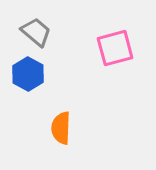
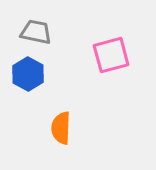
gray trapezoid: rotated 28 degrees counterclockwise
pink square: moved 4 px left, 7 px down
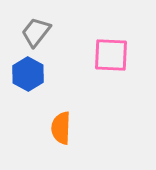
gray trapezoid: rotated 64 degrees counterclockwise
pink square: rotated 18 degrees clockwise
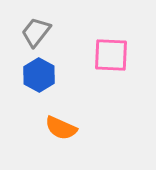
blue hexagon: moved 11 px right, 1 px down
orange semicircle: rotated 68 degrees counterclockwise
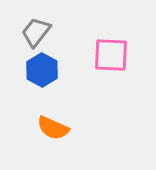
blue hexagon: moved 3 px right, 5 px up
orange semicircle: moved 8 px left
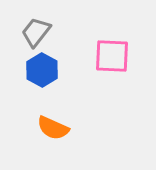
pink square: moved 1 px right, 1 px down
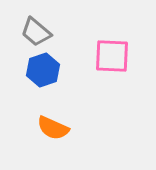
gray trapezoid: rotated 88 degrees counterclockwise
blue hexagon: moved 1 px right; rotated 12 degrees clockwise
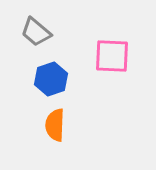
blue hexagon: moved 8 px right, 9 px down
orange semicircle: moved 2 px right, 3 px up; rotated 68 degrees clockwise
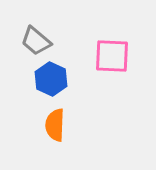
gray trapezoid: moved 9 px down
blue hexagon: rotated 16 degrees counterclockwise
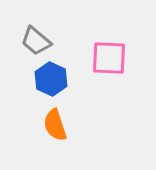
pink square: moved 3 px left, 2 px down
orange semicircle: rotated 20 degrees counterclockwise
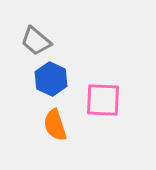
pink square: moved 6 px left, 42 px down
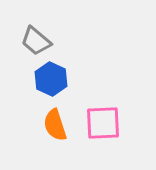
pink square: moved 23 px down; rotated 6 degrees counterclockwise
